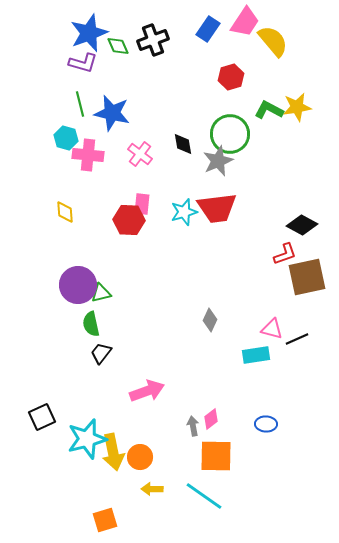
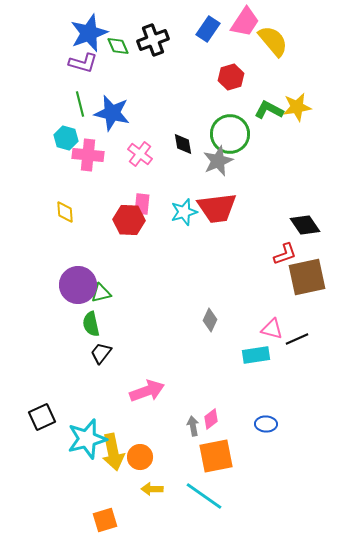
black diamond at (302, 225): moved 3 px right; rotated 28 degrees clockwise
orange square at (216, 456): rotated 12 degrees counterclockwise
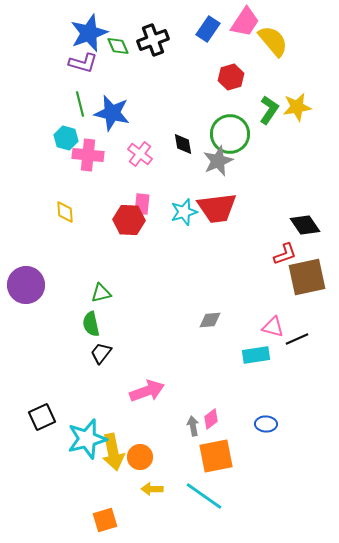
green L-shape at (269, 110): rotated 96 degrees clockwise
purple circle at (78, 285): moved 52 px left
gray diamond at (210, 320): rotated 60 degrees clockwise
pink triangle at (272, 329): moved 1 px right, 2 px up
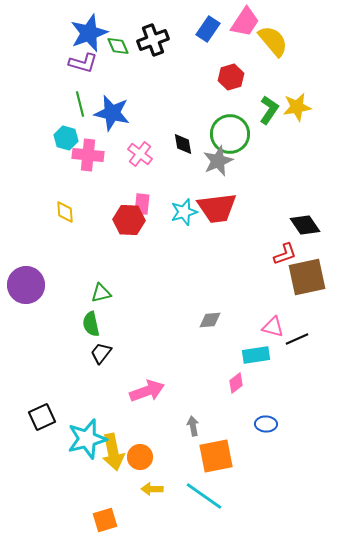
pink diamond at (211, 419): moved 25 px right, 36 px up
